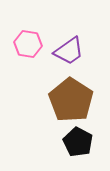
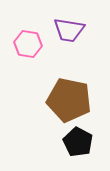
purple trapezoid: moved 21 px up; rotated 44 degrees clockwise
brown pentagon: moved 2 px left; rotated 21 degrees counterclockwise
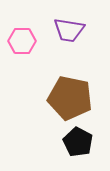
pink hexagon: moved 6 px left, 3 px up; rotated 8 degrees counterclockwise
brown pentagon: moved 1 px right, 2 px up
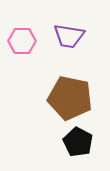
purple trapezoid: moved 6 px down
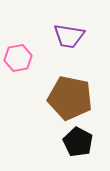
pink hexagon: moved 4 px left, 17 px down; rotated 12 degrees counterclockwise
